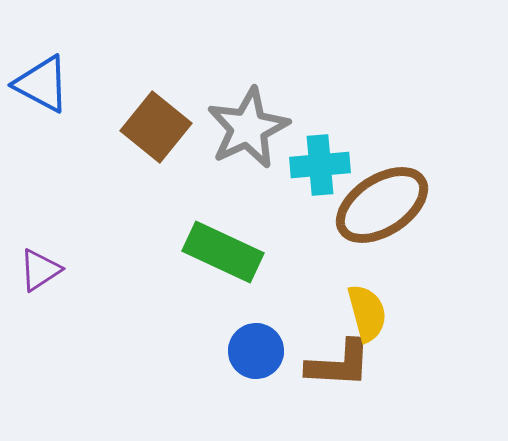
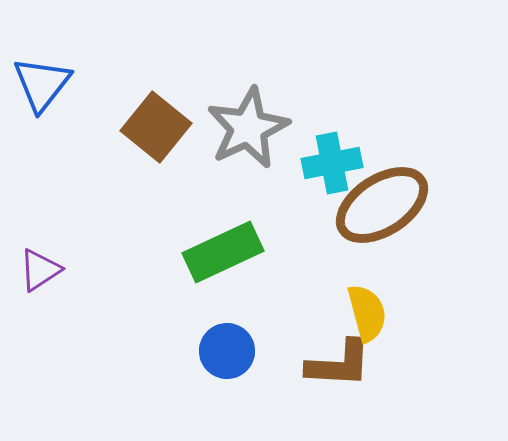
blue triangle: rotated 40 degrees clockwise
cyan cross: moved 12 px right, 2 px up; rotated 6 degrees counterclockwise
green rectangle: rotated 50 degrees counterclockwise
blue circle: moved 29 px left
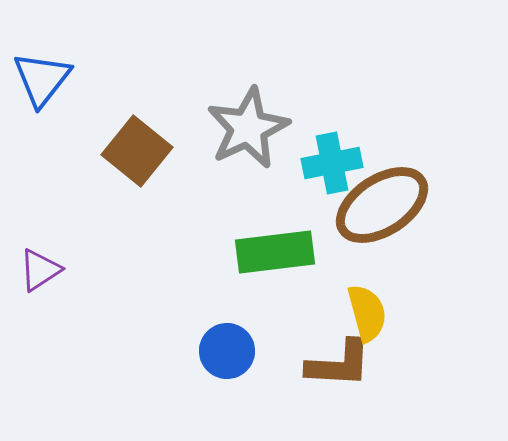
blue triangle: moved 5 px up
brown square: moved 19 px left, 24 px down
green rectangle: moved 52 px right; rotated 18 degrees clockwise
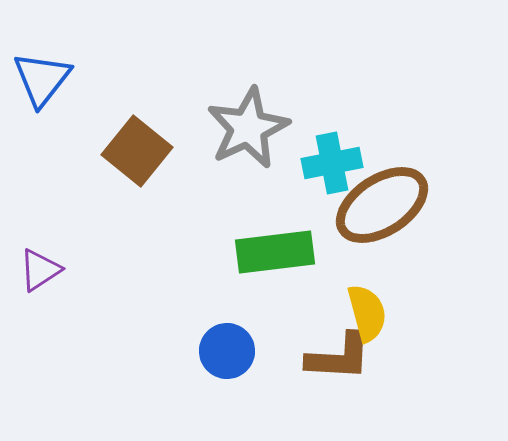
brown L-shape: moved 7 px up
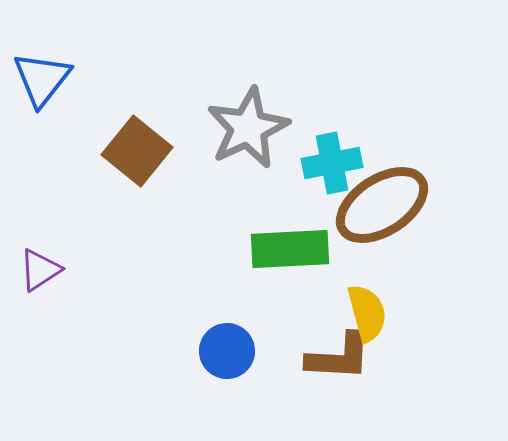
green rectangle: moved 15 px right, 3 px up; rotated 4 degrees clockwise
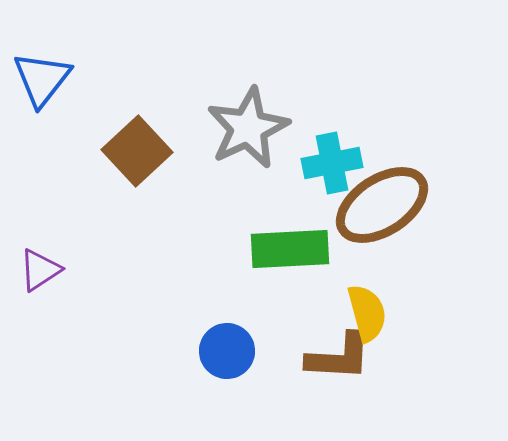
brown square: rotated 8 degrees clockwise
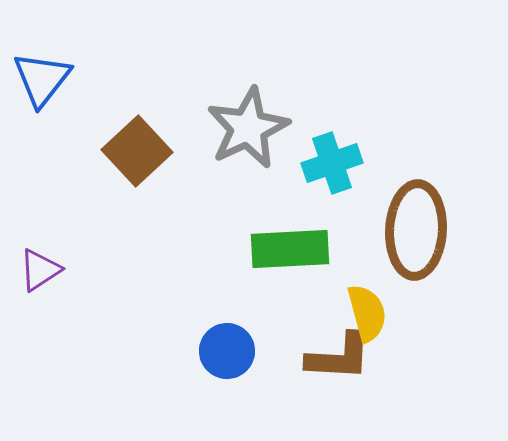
cyan cross: rotated 8 degrees counterclockwise
brown ellipse: moved 34 px right, 25 px down; rotated 54 degrees counterclockwise
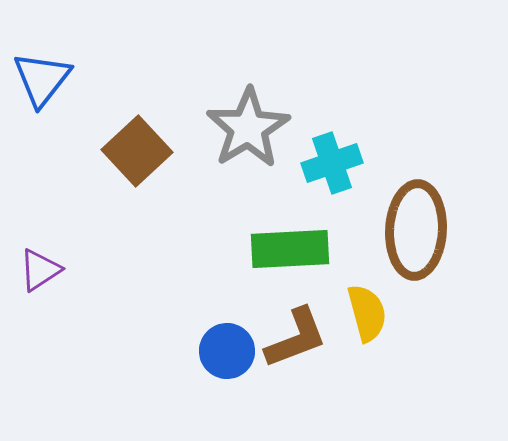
gray star: rotated 6 degrees counterclockwise
brown L-shape: moved 43 px left, 19 px up; rotated 24 degrees counterclockwise
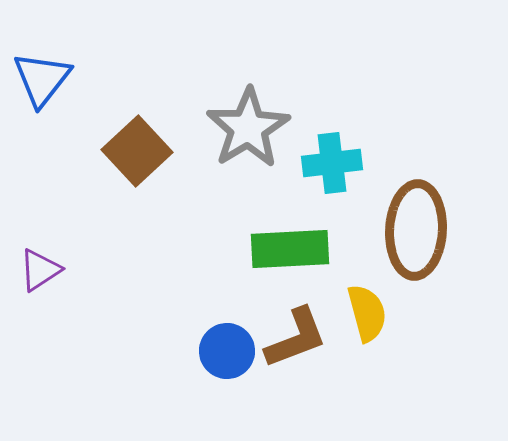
cyan cross: rotated 12 degrees clockwise
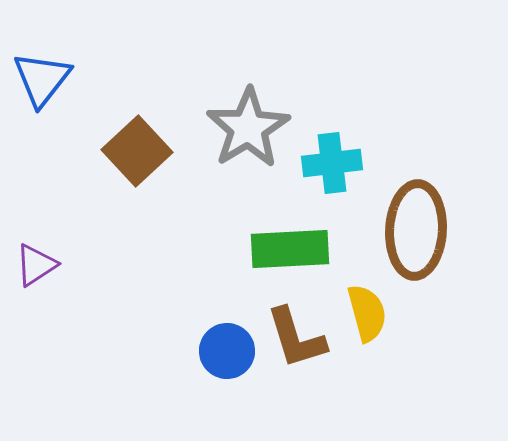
purple triangle: moved 4 px left, 5 px up
brown L-shape: rotated 94 degrees clockwise
